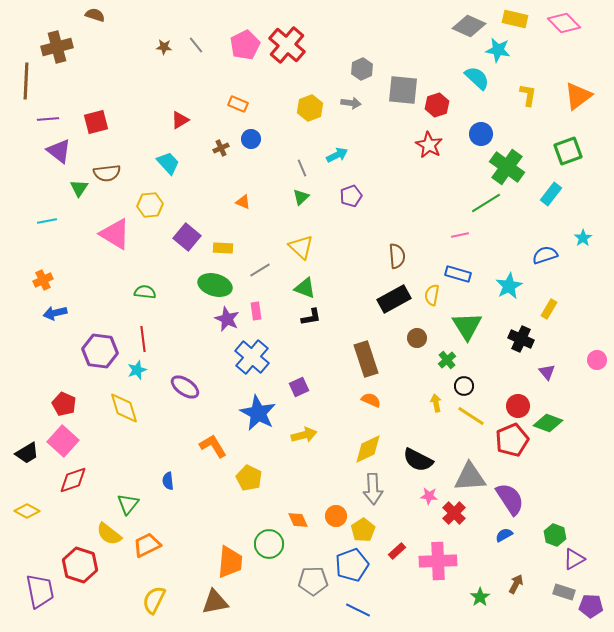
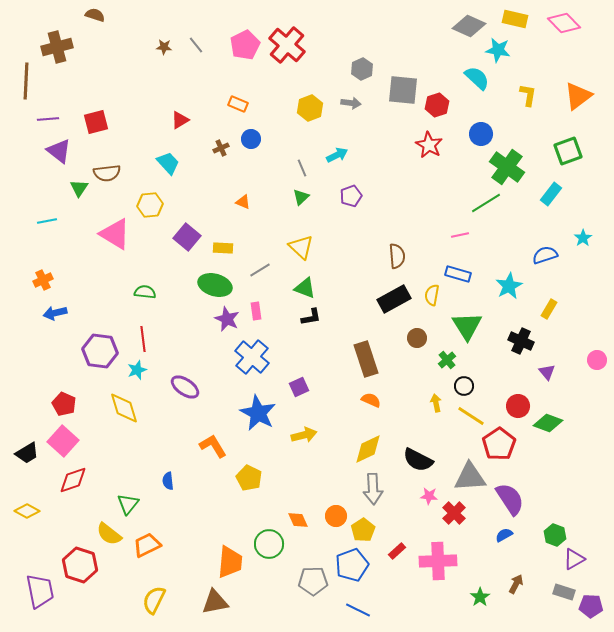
black cross at (521, 339): moved 2 px down
red pentagon at (512, 440): moved 13 px left, 4 px down; rotated 12 degrees counterclockwise
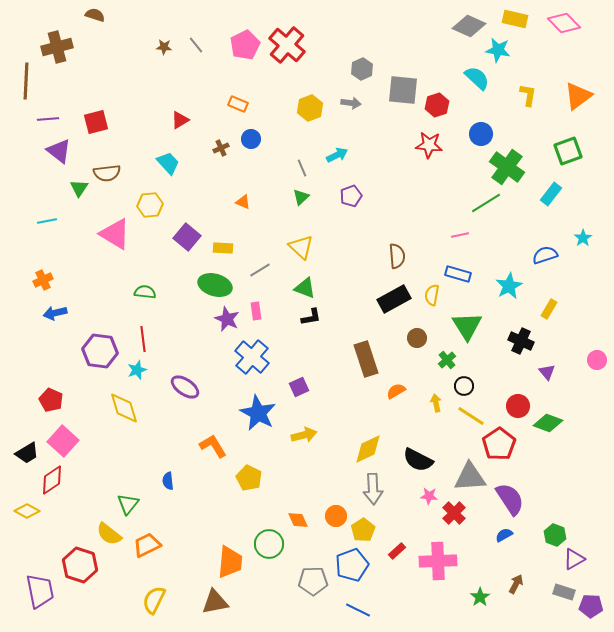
red star at (429, 145): rotated 24 degrees counterclockwise
orange semicircle at (371, 400): moved 25 px right, 9 px up; rotated 54 degrees counterclockwise
red pentagon at (64, 404): moved 13 px left, 4 px up
red diamond at (73, 480): moved 21 px left; rotated 16 degrees counterclockwise
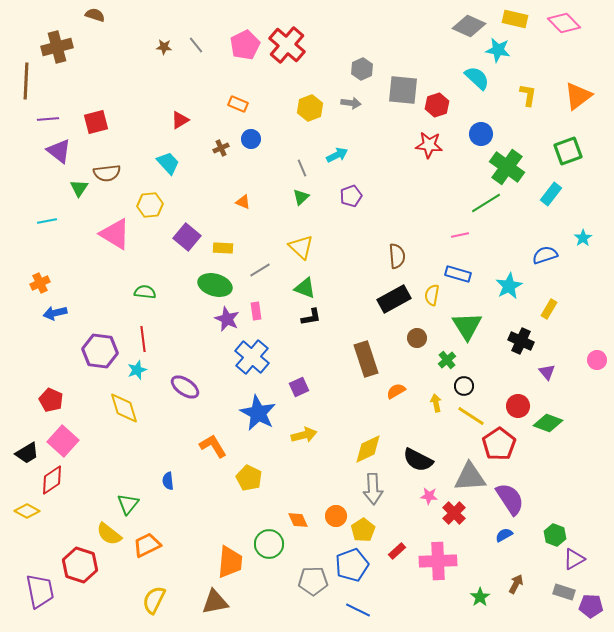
orange cross at (43, 280): moved 3 px left, 3 px down
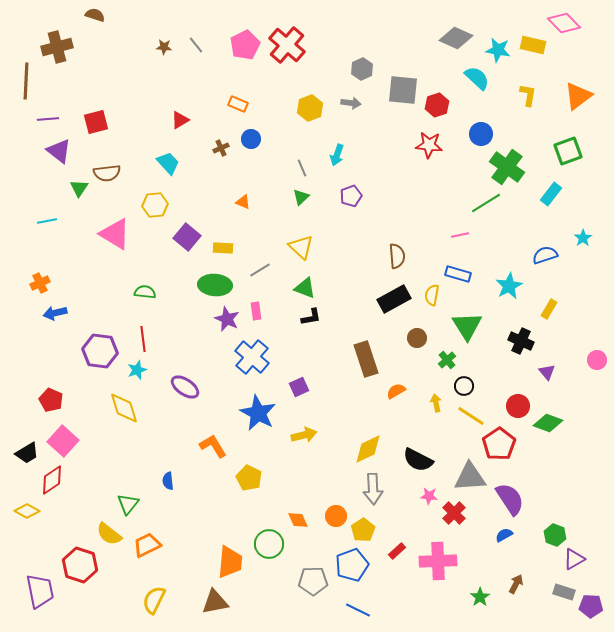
yellow rectangle at (515, 19): moved 18 px right, 26 px down
gray diamond at (469, 26): moved 13 px left, 12 px down
cyan arrow at (337, 155): rotated 135 degrees clockwise
yellow hexagon at (150, 205): moved 5 px right
green ellipse at (215, 285): rotated 12 degrees counterclockwise
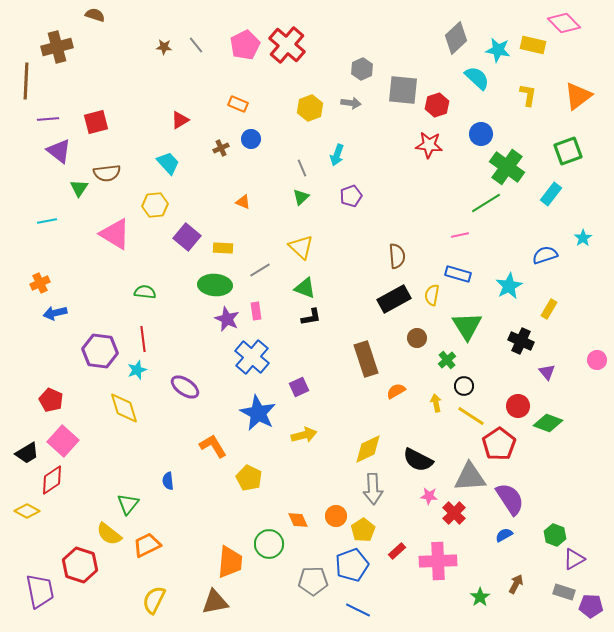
gray diamond at (456, 38): rotated 68 degrees counterclockwise
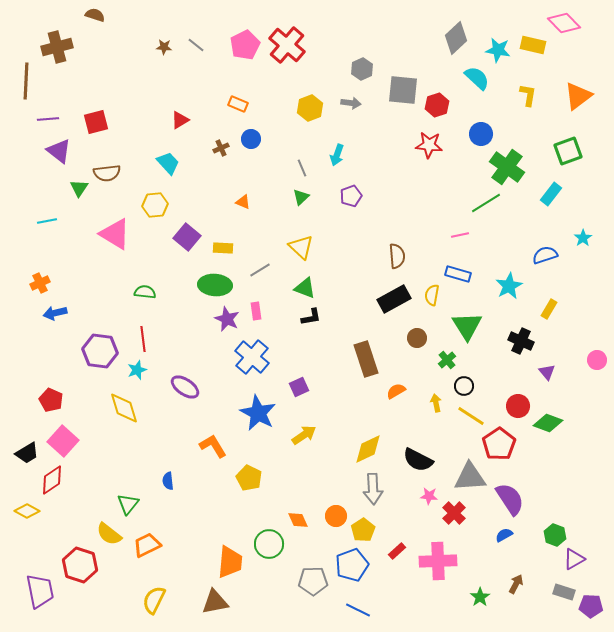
gray line at (196, 45): rotated 12 degrees counterclockwise
yellow arrow at (304, 435): rotated 20 degrees counterclockwise
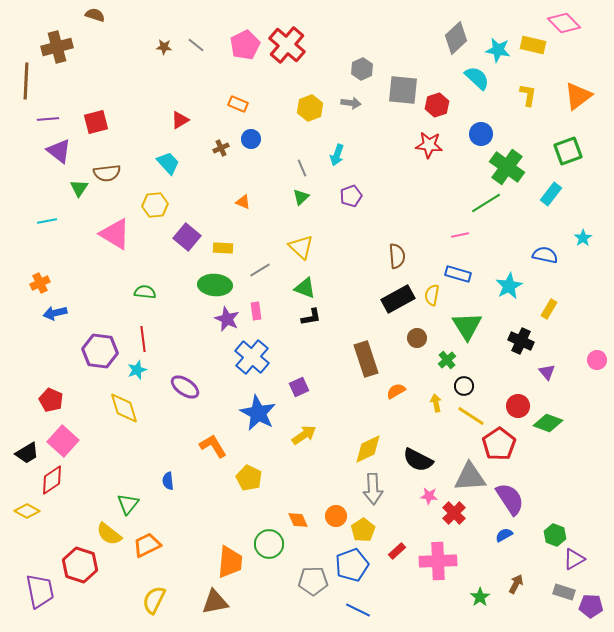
blue semicircle at (545, 255): rotated 30 degrees clockwise
black rectangle at (394, 299): moved 4 px right
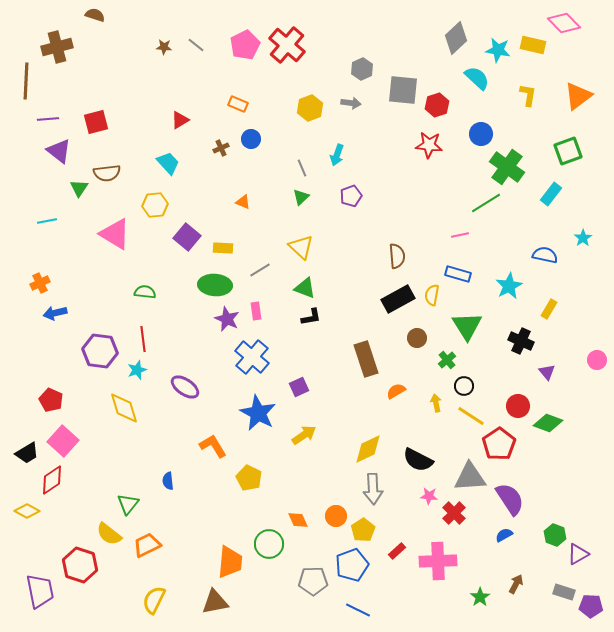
purple triangle at (574, 559): moved 4 px right, 5 px up
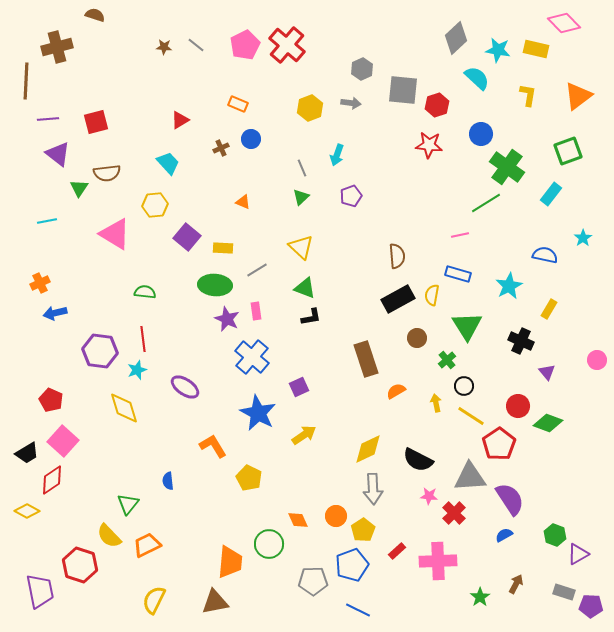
yellow rectangle at (533, 45): moved 3 px right, 4 px down
purple triangle at (59, 151): moved 1 px left, 3 px down
gray line at (260, 270): moved 3 px left
yellow semicircle at (109, 534): moved 2 px down; rotated 8 degrees clockwise
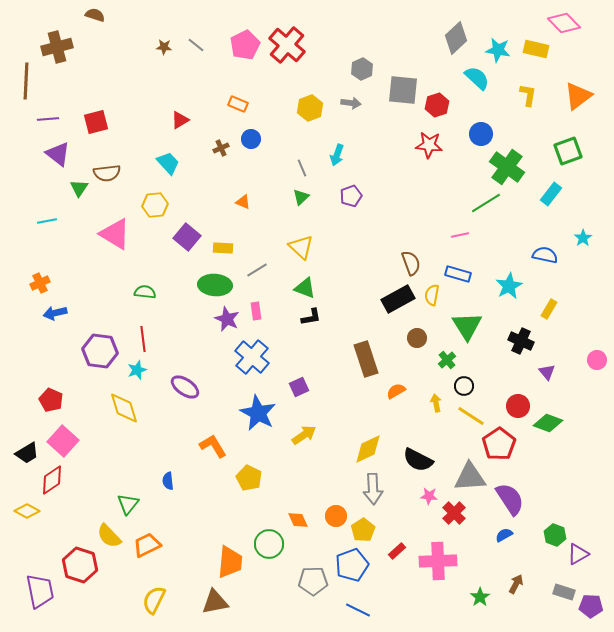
brown semicircle at (397, 256): moved 14 px right, 7 px down; rotated 15 degrees counterclockwise
